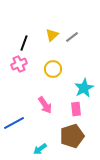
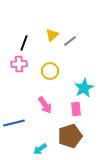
gray line: moved 2 px left, 4 px down
pink cross: rotated 21 degrees clockwise
yellow circle: moved 3 px left, 2 px down
blue line: rotated 15 degrees clockwise
brown pentagon: moved 2 px left
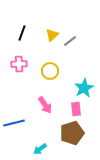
black line: moved 2 px left, 10 px up
brown pentagon: moved 2 px right, 3 px up
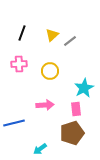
pink arrow: rotated 60 degrees counterclockwise
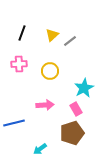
pink rectangle: rotated 24 degrees counterclockwise
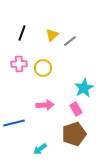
yellow circle: moved 7 px left, 3 px up
brown pentagon: moved 2 px right, 1 px down
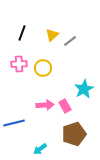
cyan star: moved 1 px down
pink rectangle: moved 11 px left, 3 px up
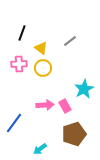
yellow triangle: moved 11 px left, 13 px down; rotated 40 degrees counterclockwise
blue line: rotated 40 degrees counterclockwise
